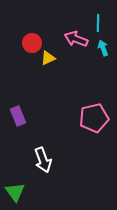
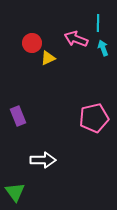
white arrow: rotated 70 degrees counterclockwise
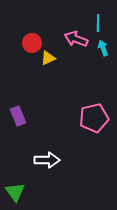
white arrow: moved 4 px right
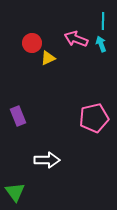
cyan line: moved 5 px right, 2 px up
cyan arrow: moved 2 px left, 4 px up
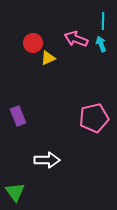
red circle: moved 1 px right
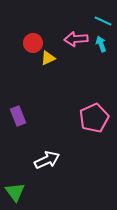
cyan line: rotated 66 degrees counterclockwise
pink arrow: rotated 25 degrees counterclockwise
pink pentagon: rotated 12 degrees counterclockwise
white arrow: rotated 25 degrees counterclockwise
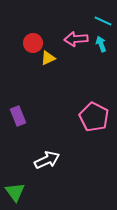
pink pentagon: moved 1 px up; rotated 20 degrees counterclockwise
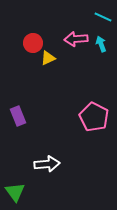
cyan line: moved 4 px up
white arrow: moved 4 px down; rotated 20 degrees clockwise
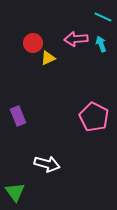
white arrow: rotated 20 degrees clockwise
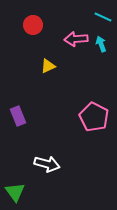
red circle: moved 18 px up
yellow triangle: moved 8 px down
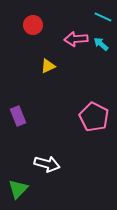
cyan arrow: rotated 28 degrees counterclockwise
green triangle: moved 3 px right, 3 px up; rotated 20 degrees clockwise
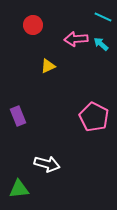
green triangle: moved 1 px right; rotated 40 degrees clockwise
